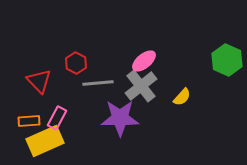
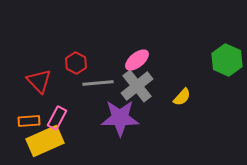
pink ellipse: moved 7 px left, 1 px up
gray cross: moved 4 px left
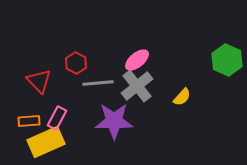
purple star: moved 6 px left, 3 px down
yellow rectangle: moved 1 px right, 1 px down
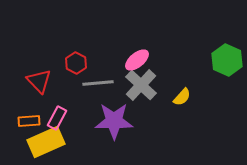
gray cross: moved 4 px right, 1 px up; rotated 8 degrees counterclockwise
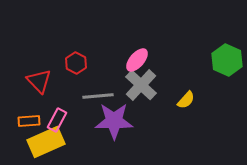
pink ellipse: rotated 10 degrees counterclockwise
gray line: moved 13 px down
yellow semicircle: moved 4 px right, 3 px down
pink rectangle: moved 2 px down
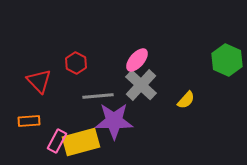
pink rectangle: moved 21 px down
yellow rectangle: moved 35 px right; rotated 9 degrees clockwise
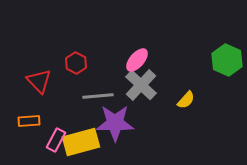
purple star: moved 1 px right, 2 px down
pink rectangle: moved 1 px left, 1 px up
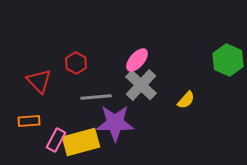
green hexagon: moved 1 px right
gray line: moved 2 px left, 1 px down
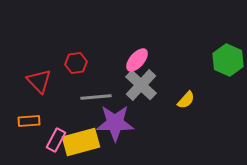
red hexagon: rotated 25 degrees clockwise
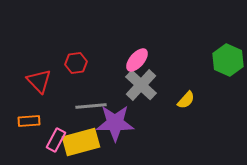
gray line: moved 5 px left, 9 px down
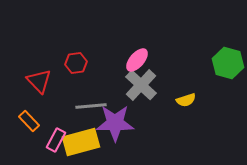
green hexagon: moved 3 px down; rotated 8 degrees counterclockwise
yellow semicircle: rotated 30 degrees clockwise
orange rectangle: rotated 50 degrees clockwise
